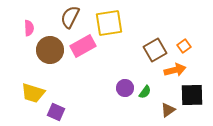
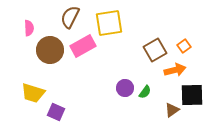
brown triangle: moved 4 px right
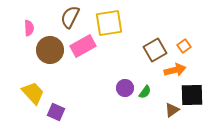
yellow trapezoid: rotated 150 degrees counterclockwise
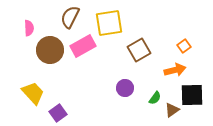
brown square: moved 16 px left
green semicircle: moved 10 px right, 6 px down
purple square: moved 2 px right, 1 px down; rotated 30 degrees clockwise
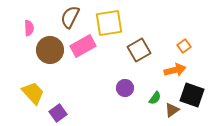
black square: rotated 20 degrees clockwise
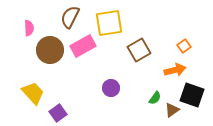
purple circle: moved 14 px left
